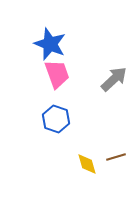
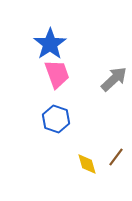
blue star: rotated 16 degrees clockwise
brown line: rotated 36 degrees counterclockwise
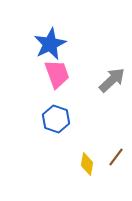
blue star: rotated 8 degrees clockwise
gray arrow: moved 2 px left, 1 px down
yellow diamond: rotated 25 degrees clockwise
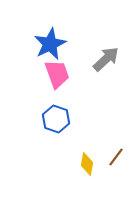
gray arrow: moved 6 px left, 21 px up
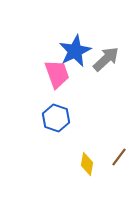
blue star: moved 25 px right, 7 px down
blue hexagon: moved 1 px up
brown line: moved 3 px right
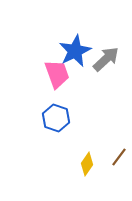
yellow diamond: rotated 25 degrees clockwise
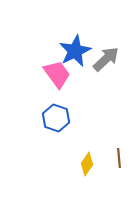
pink trapezoid: rotated 16 degrees counterclockwise
brown line: moved 1 px down; rotated 42 degrees counterclockwise
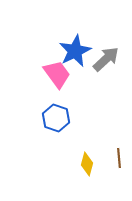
yellow diamond: rotated 20 degrees counterclockwise
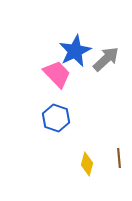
pink trapezoid: rotated 8 degrees counterclockwise
